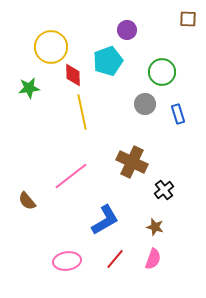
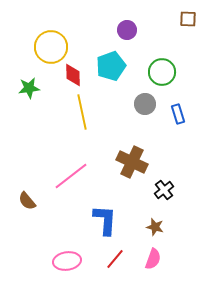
cyan pentagon: moved 3 px right, 5 px down
blue L-shape: rotated 56 degrees counterclockwise
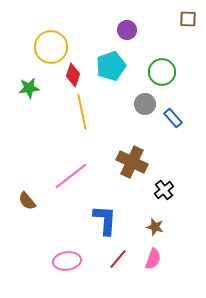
red diamond: rotated 20 degrees clockwise
blue rectangle: moved 5 px left, 4 px down; rotated 24 degrees counterclockwise
red line: moved 3 px right
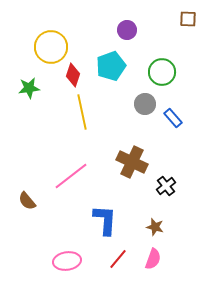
black cross: moved 2 px right, 4 px up
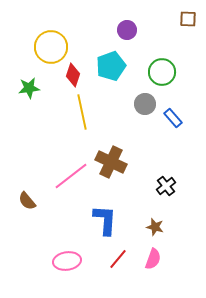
brown cross: moved 21 px left
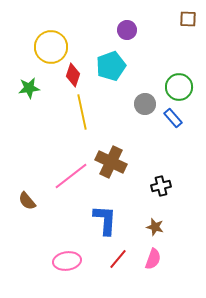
green circle: moved 17 px right, 15 px down
black cross: moved 5 px left; rotated 24 degrees clockwise
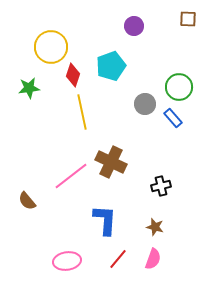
purple circle: moved 7 px right, 4 px up
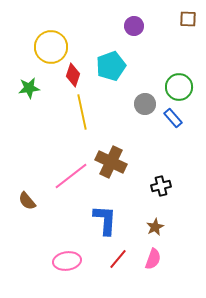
brown star: rotated 30 degrees clockwise
